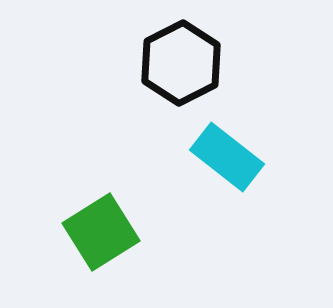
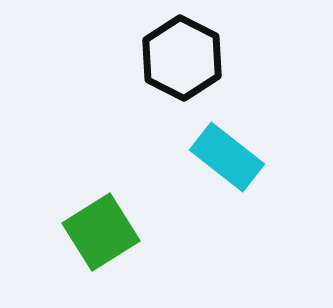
black hexagon: moved 1 px right, 5 px up; rotated 6 degrees counterclockwise
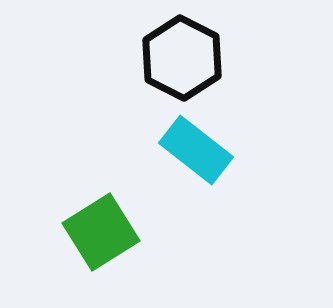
cyan rectangle: moved 31 px left, 7 px up
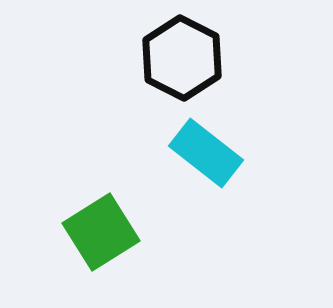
cyan rectangle: moved 10 px right, 3 px down
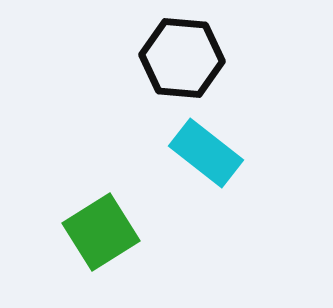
black hexagon: rotated 22 degrees counterclockwise
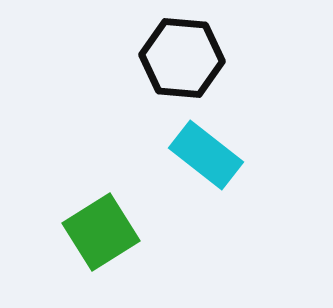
cyan rectangle: moved 2 px down
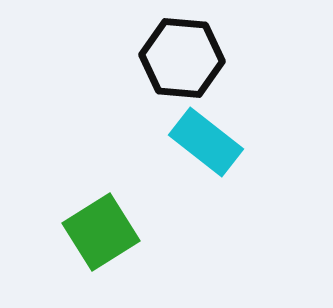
cyan rectangle: moved 13 px up
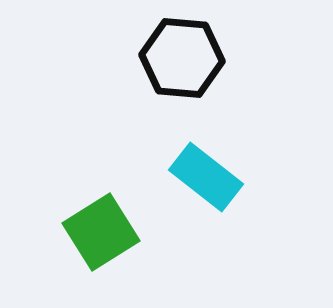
cyan rectangle: moved 35 px down
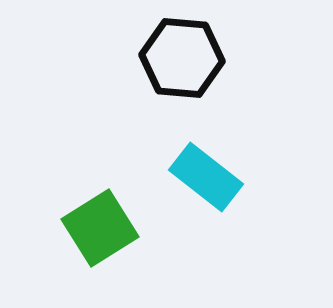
green square: moved 1 px left, 4 px up
